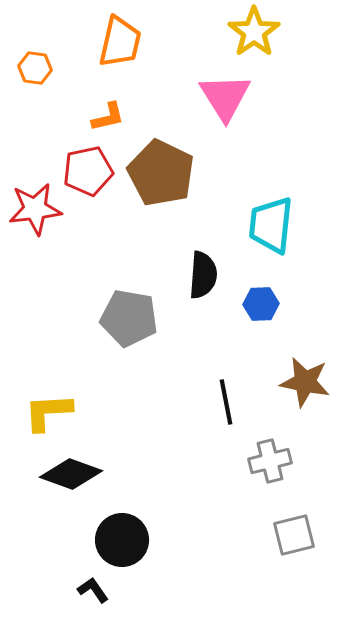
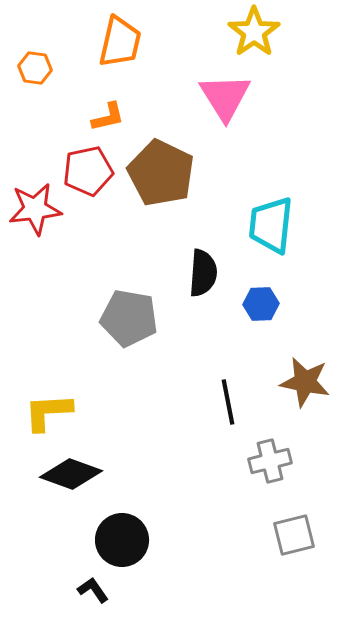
black semicircle: moved 2 px up
black line: moved 2 px right
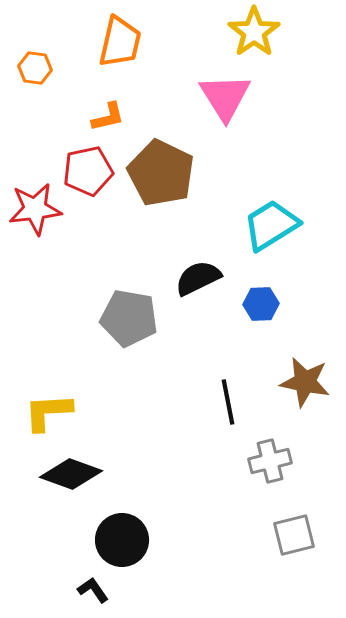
cyan trapezoid: rotated 52 degrees clockwise
black semicircle: moved 5 px left, 5 px down; rotated 120 degrees counterclockwise
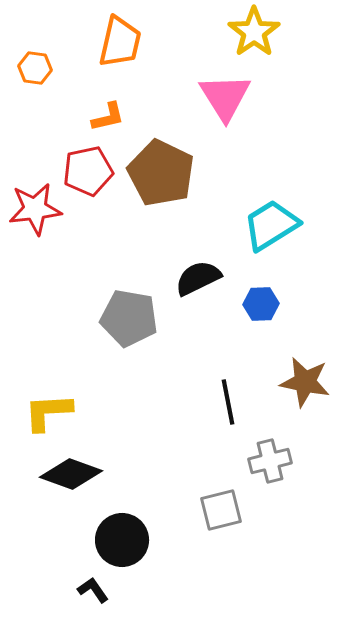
gray square: moved 73 px left, 25 px up
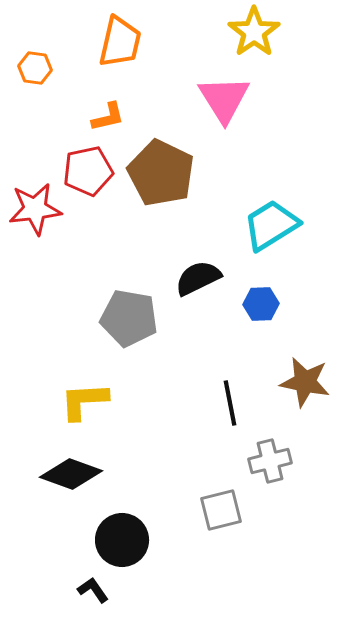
pink triangle: moved 1 px left, 2 px down
black line: moved 2 px right, 1 px down
yellow L-shape: moved 36 px right, 11 px up
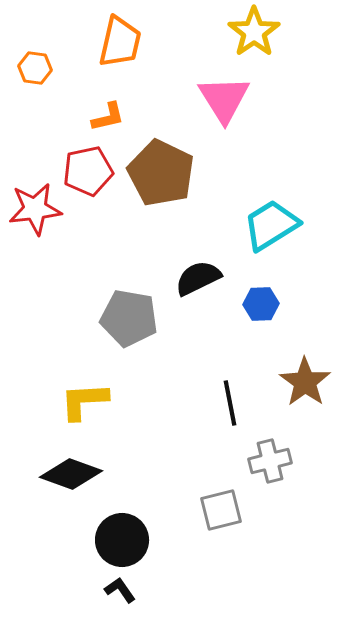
brown star: rotated 24 degrees clockwise
black L-shape: moved 27 px right
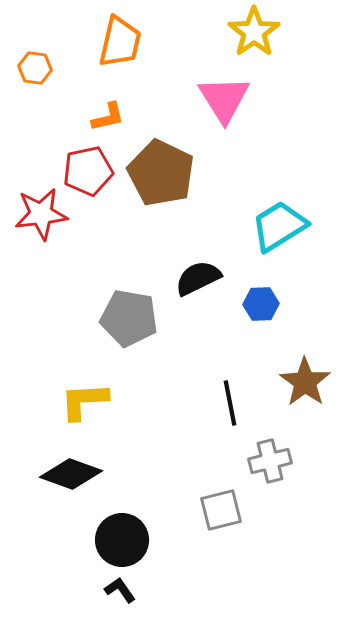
red star: moved 6 px right, 5 px down
cyan trapezoid: moved 8 px right, 1 px down
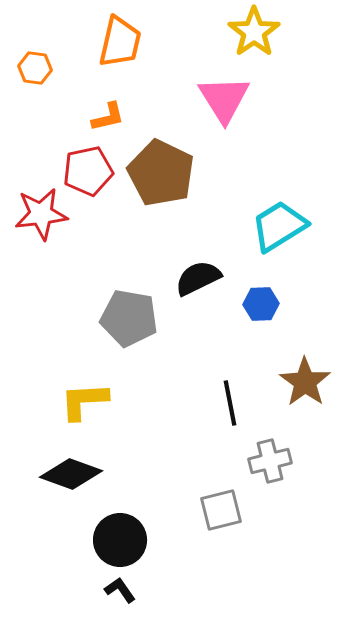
black circle: moved 2 px left
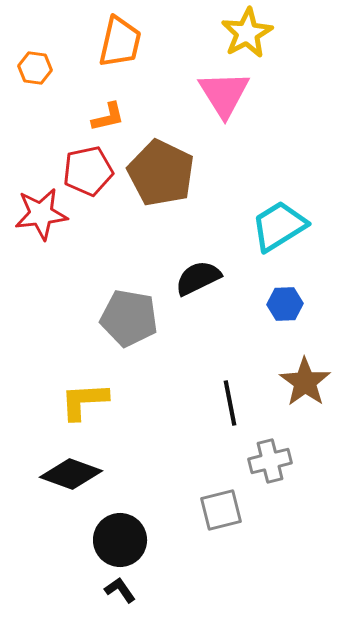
yellow star: moved 7 px left, 1 px down; rotated 6 degrees clockwise
pink triangle: moved 5 px up
blue hexagon: moved 24 px right
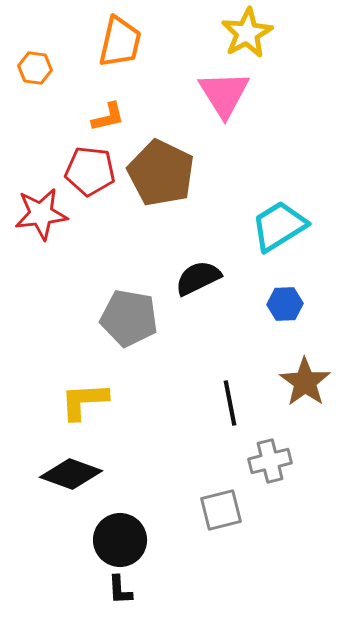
red pentagon: moved 2 px right; rotated 18 degrees clockwise
black L-shape: rotated 148 degrees counterclockwise
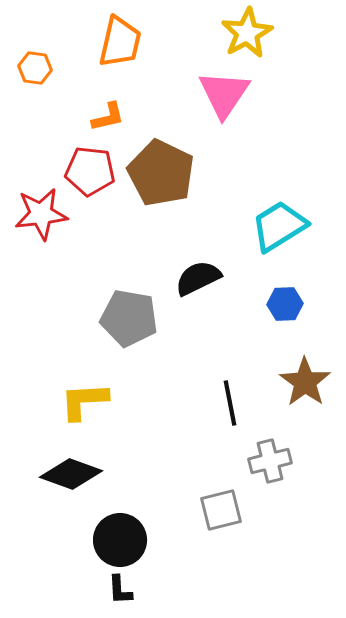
pink triangle: rotated 6 degrees clockwise
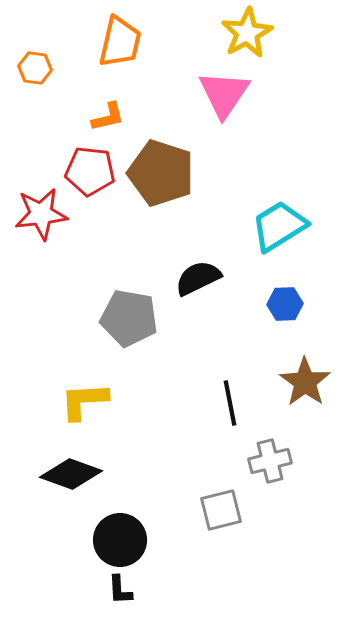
brown pentagon: rotated 8 degrees counterclockwise
